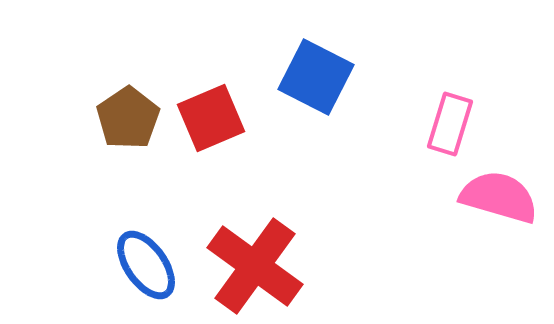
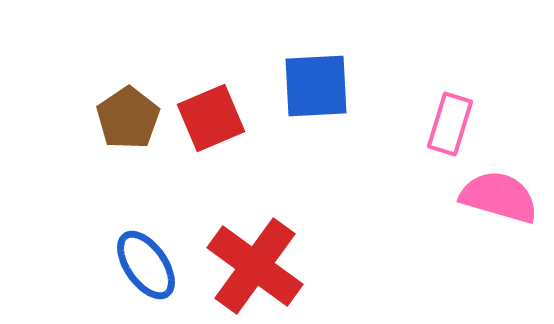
blue square: moved 9 px down; rotated 30 degrees counterclockwise
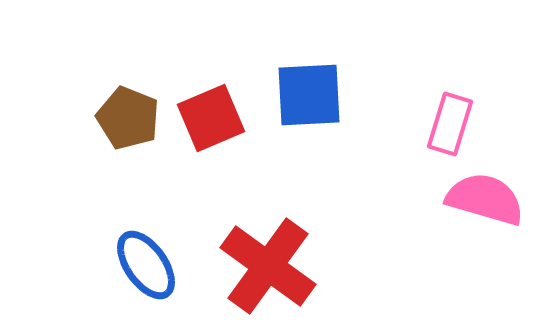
blue square: moved 7 px left, 9 px down
brown pentagon: rotated 16 degrees counterclockwise
pink semicircle: moved 14 px left, 2 px down
red cross: moved 13 px right
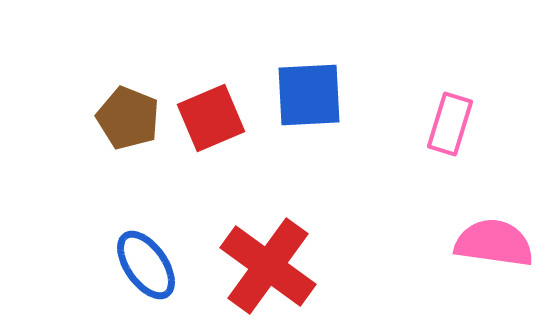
pink semicircle: moved 9 px right, 44 px down; rotated 8 degrees counterclockwise
